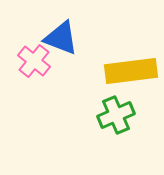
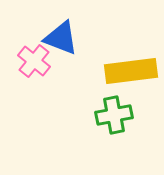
green cross: moved 2 px left; rotated 12 degrees clockwise
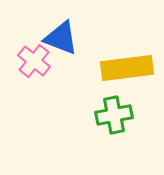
yellow rectangle: moved 4 px left, 3 px up
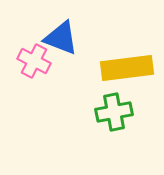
pink cross: rotated 12 degrees counterclockwise
green cross: moved 3 px up
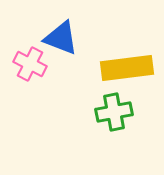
pink cross: moved 4 px left, 3 px down
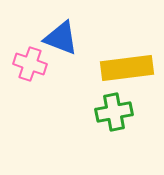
pink cross: rotated 8 degrees counterclockwise
